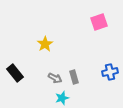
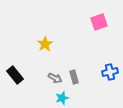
black rectangle: moved 2 px down
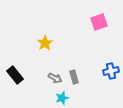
yellow star: moved 1 px up
blue cross: moved 1 px right, 1 px up
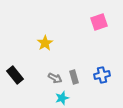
blue cross: moved 9 px left, 4 px down
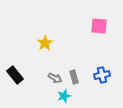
pink square: moved 4 px down; rotated 24 degrees clockwise
cyan star: moved 2 px right, 2 px up
